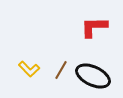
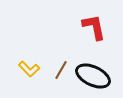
red L-shape: rotated 80 degrees clockwise
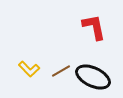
brown line: moved 1 px down; rotated 30 degrees clockwise
black ellipse: moved 1 px down
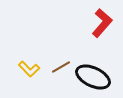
red L-shape: moved 8 px right, 4 px up; rotated 52 degrees clockwise
brown line: moved 4 px up
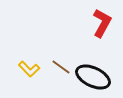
red L-shape: rotated 12 degrees counterclockwise
brown line: rotated 66 degrees clockwise
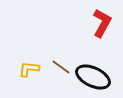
yellow L-shape: rotated 140 degrees clockwise
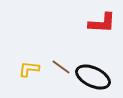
red L-shape: rotated 64 degrees clockwise
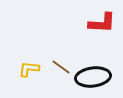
black ellipse: rotated 32 degrees counterclockwise
